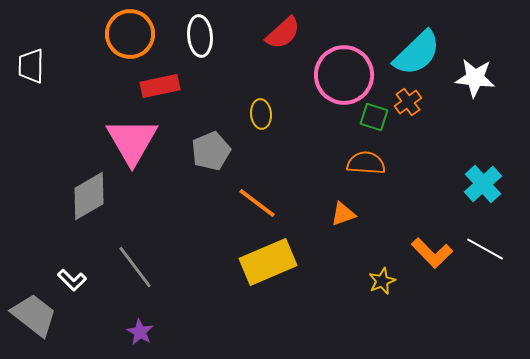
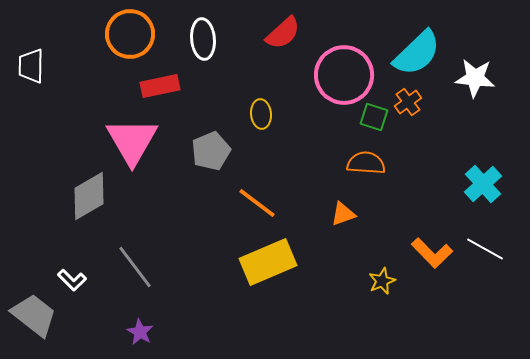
white ellipse: moved 3 px right, 3 px down
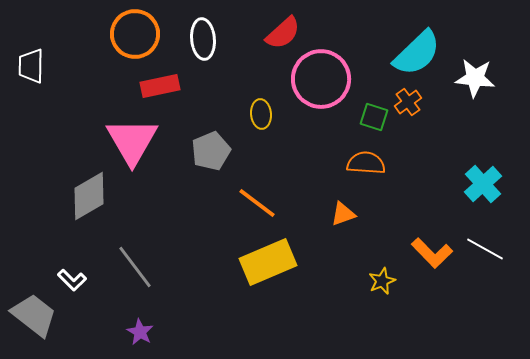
orange circle: moved 5 px right
pink circle: moved 23 px left, 4 px down
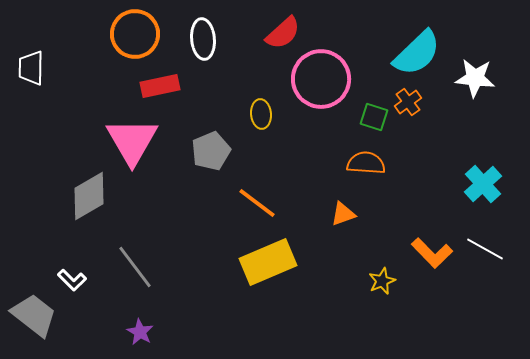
white trapezoid: moved 2 px down
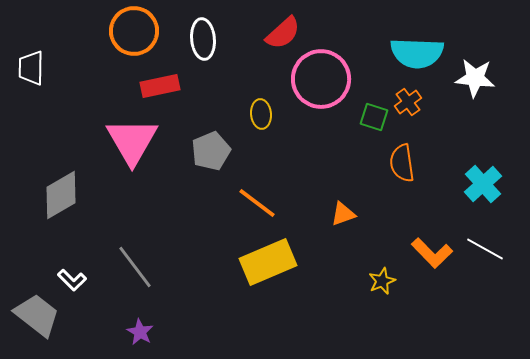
orange circle: moved 1 px left, 3 px up
cyan semicircle: rotated 46 degrees clockwise
orange semicircle: moved 36 px right; rotated 102 degrees counterclockwise
gray diamond: moved 28 px left, 1 px up
gray trapezoid: moved 3 px right
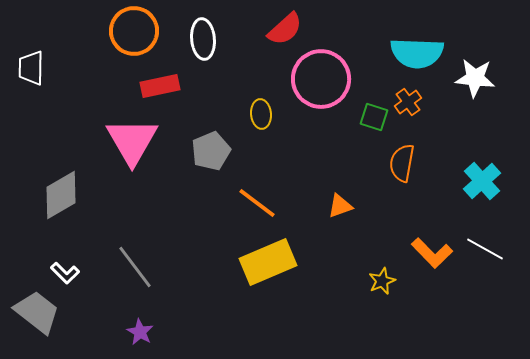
red semicircle: moved 2 px right, 4 px up
orange semicircle: rotated 18 degrees clockwise
cyan cross: moved 1 px left, 3 px up
orange triangle: moved 3 px left, 8 px up
white L-shape: moved 7 px left, 7 px up
gray trapezoid: moved 3 px up
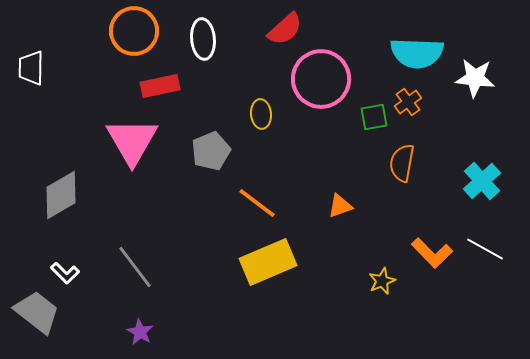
green square: rotated 28 degrees counterclockwise
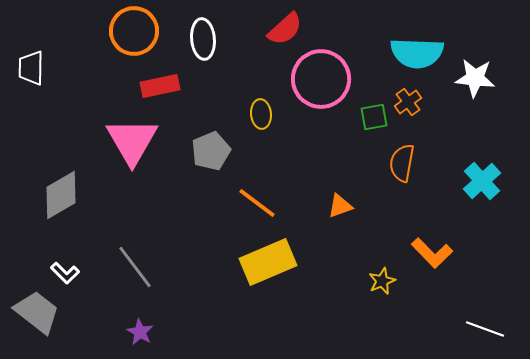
white line: moved 80 px down; rotated 9 degrees counterclockwise
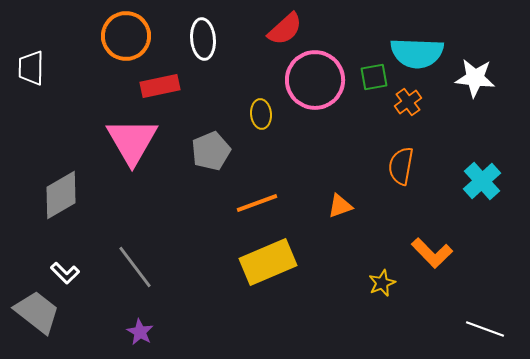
orange circle: moved 8 px left, 5 px down
pink circle: moved 6 px left, 1 px down
green square: moved 40 px up
orange semicircle: moved 1 px left, 3 px down
orange line: rotated 57 degrees counterclockwise
yellow star: moved 2 px down
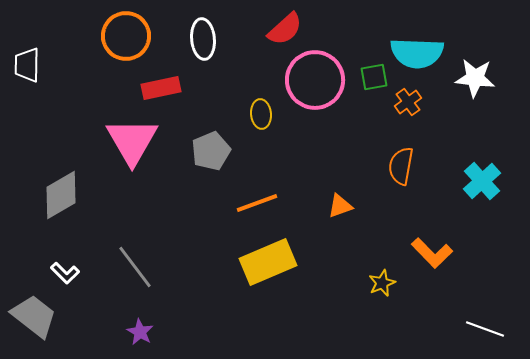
white trapezoid: moved 4 px left, 3 px up
red rectangle: moved 1 px right, 2 px down
gray trapezoid: moved 3 px left, 4 px down
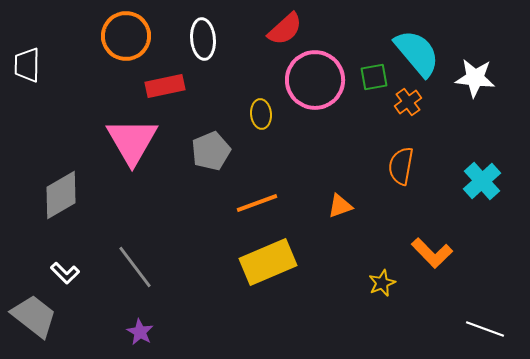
cyan semicircle: rotated 132 degrees counterclockwise
red rectangle: moved 4 px right, 2 px up
